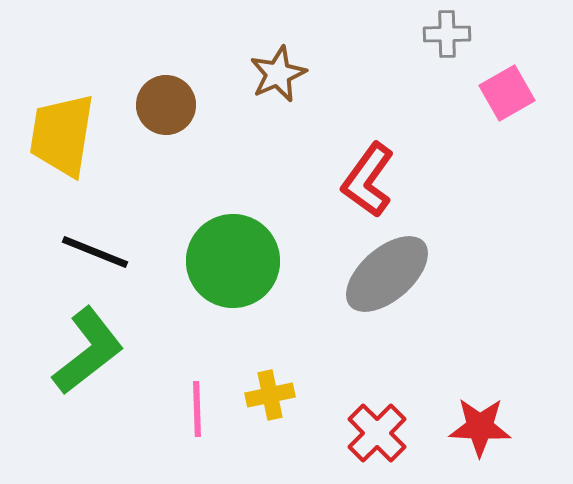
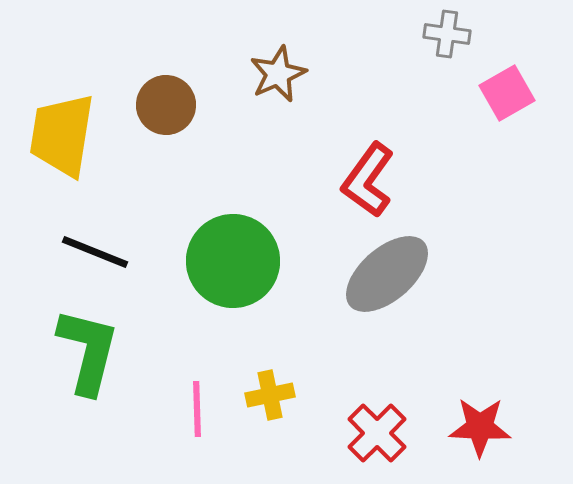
gray cross: rotated 9 degrees clockwise
green L-shape: rotated 38 degrees counterclockwise
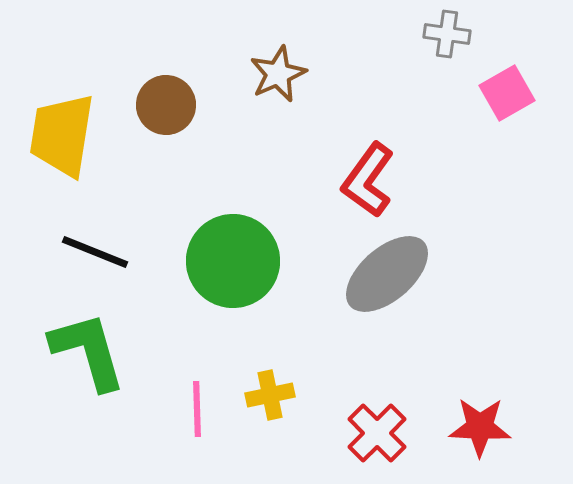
green L-shape: rotated 30 degrees counterclockwise
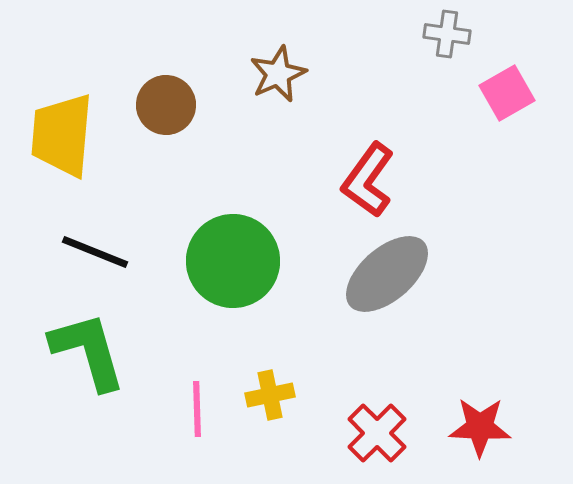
yellow trapezoid: rotated 4 degrees counterclockwise
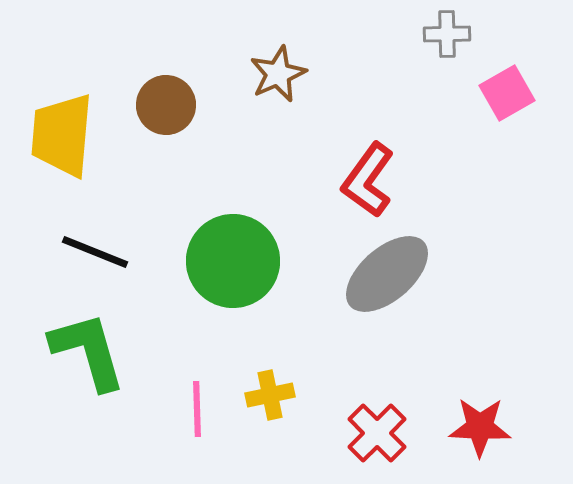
gray cross: rotated 9 degrees counterclockwise
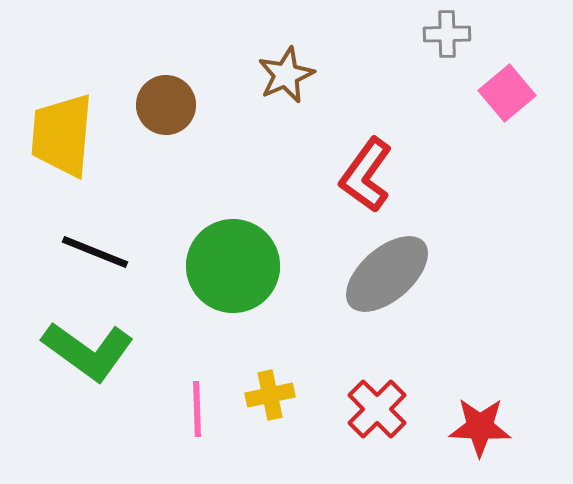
brown star: moved 8 px right, 1 px down
pink square: rotated 10 degrees counterclockwise
red L-shape: moved 2 px left, 5 px up
green circle: moved 5 px down
green L-shape: rotated 142 degrees clockwise
red cross: moved 24 px up
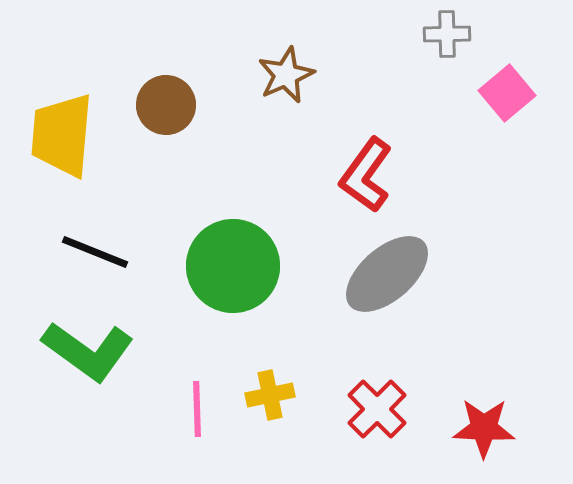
red star: moved 4 px right, 1 px down
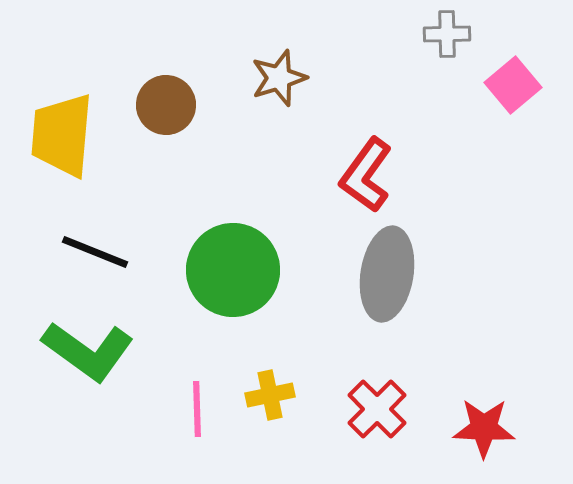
brown star: moved 7 px left, 3 px down; rotated 6 degrees clockwise
pink square: moved 6 px right, 8 px up
green circle: moved 4 px down
gray ellipse: rotated 40 degrees counterclockwise
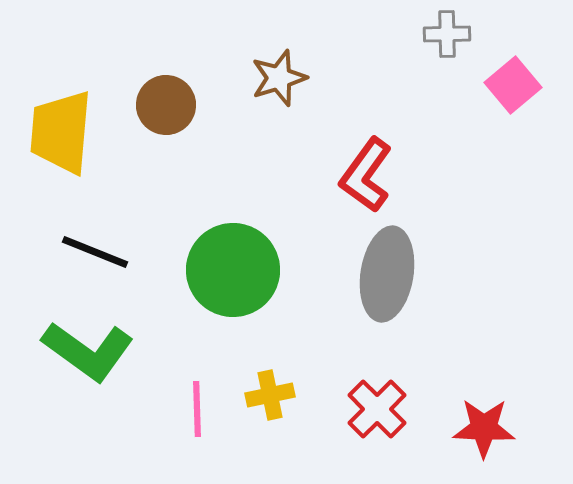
yellow trapezoid: moved 1 px left, 3 px up
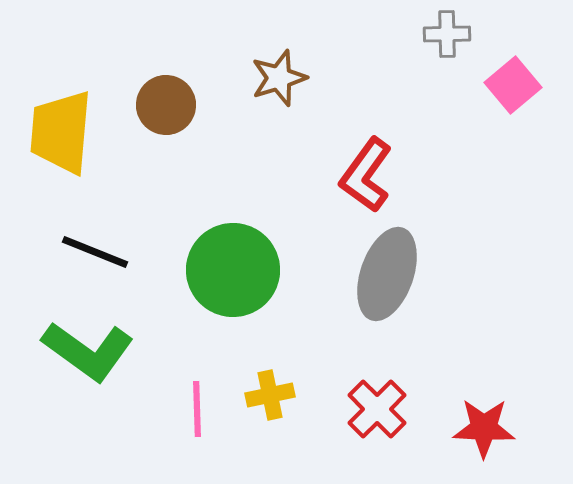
gray ellipse: rotated 10 degrees clockwise
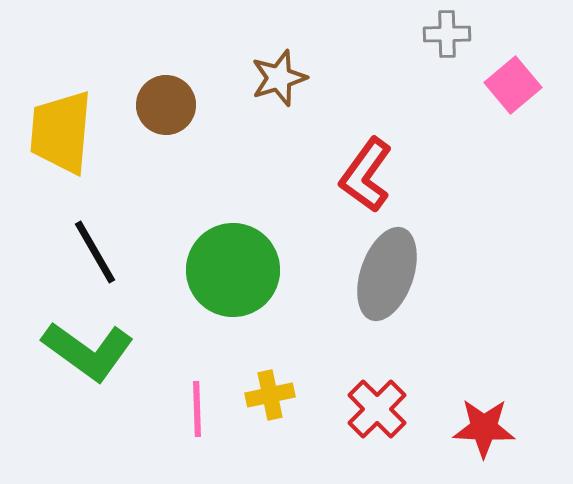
black line: rotated 38 degrees clockwise
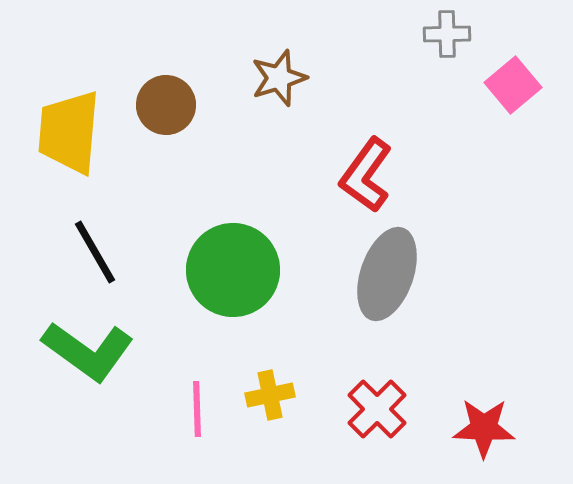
yellow trapezoid: moved 8 px right
